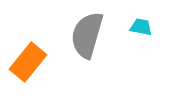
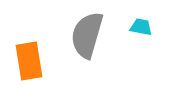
orange rectangle: moved 1 px right, 1 px up; rotated 48 degrees counterclockwise
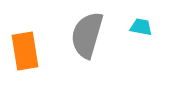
orange rectangle: moved 4 px left, 10 px up
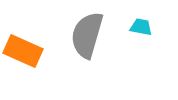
orange rectangle: moved 2 px left; rotated 57 degrees counterclockwise
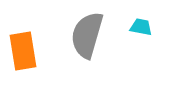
orange rectangle: rotated 57 degrees clockwise
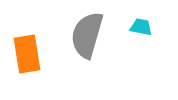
orange rectangle: moved 4 px right, 3 px down
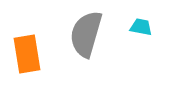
gray semicircle: moved 1 px left, 1 px up
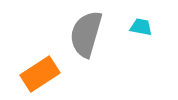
orange rectangle: moved 13 px right, 20 px down; rotated 66 degrees clockwise
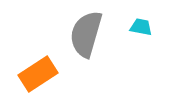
orange rectangle: moved 2 px left
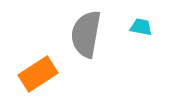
gray semicircle: rotated 6 degrees counterclockwise
